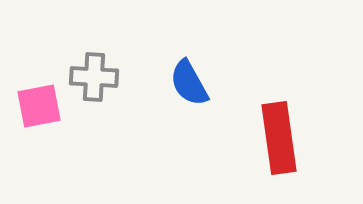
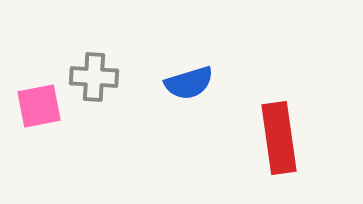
blue semicircle: rotated 78 degrees counterclockwise
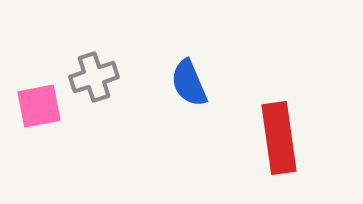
gray cross: rotated 21 degrees counterclockwise
blue semicircle: rotated 84 degrees clockwise
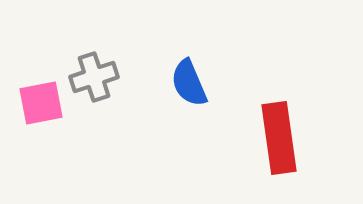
pink square: moved 2 px right, 3 px up
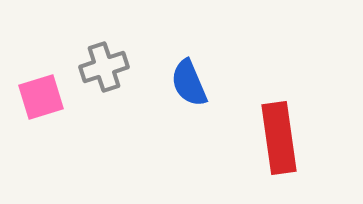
gray cross: moved 10 px right, 10 px up
pink square: moved 6 px up; rotated 6 degrees counterclockwise
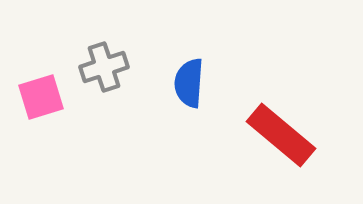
blue semicircle: rotated 27 degrees clockwise
red rectangle: moved 2 px right, 3 px up; rotated 42 degrees counterclockwise
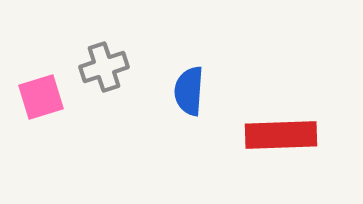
blue semicircle: moved 8 px down
red rectangle: rotated 42 degrees counterclockwise
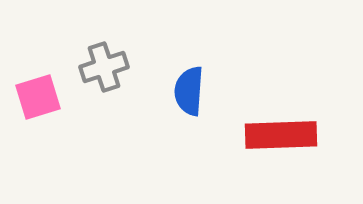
pink square: moved 3 px left
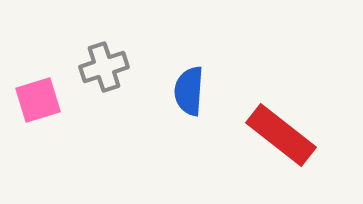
pink square: moved 3 px down
red rectangle: rotated 40 degrees clockwise
